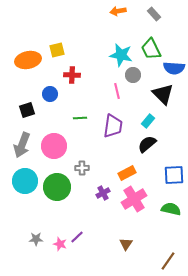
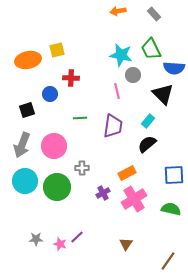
red cross: moved 1 px left, 3 px down
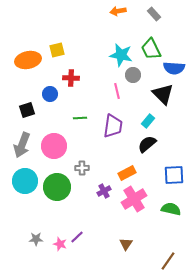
purple cross: moved 1 px right, 2 px up
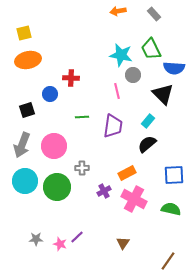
yellow square: moved 33 px left, 17 px up
green line: moved 2 px right, 1 px up
pink cross: rotated 30 degrees counterclockwise
brown triangle: moved 3 px left, 1 px up
